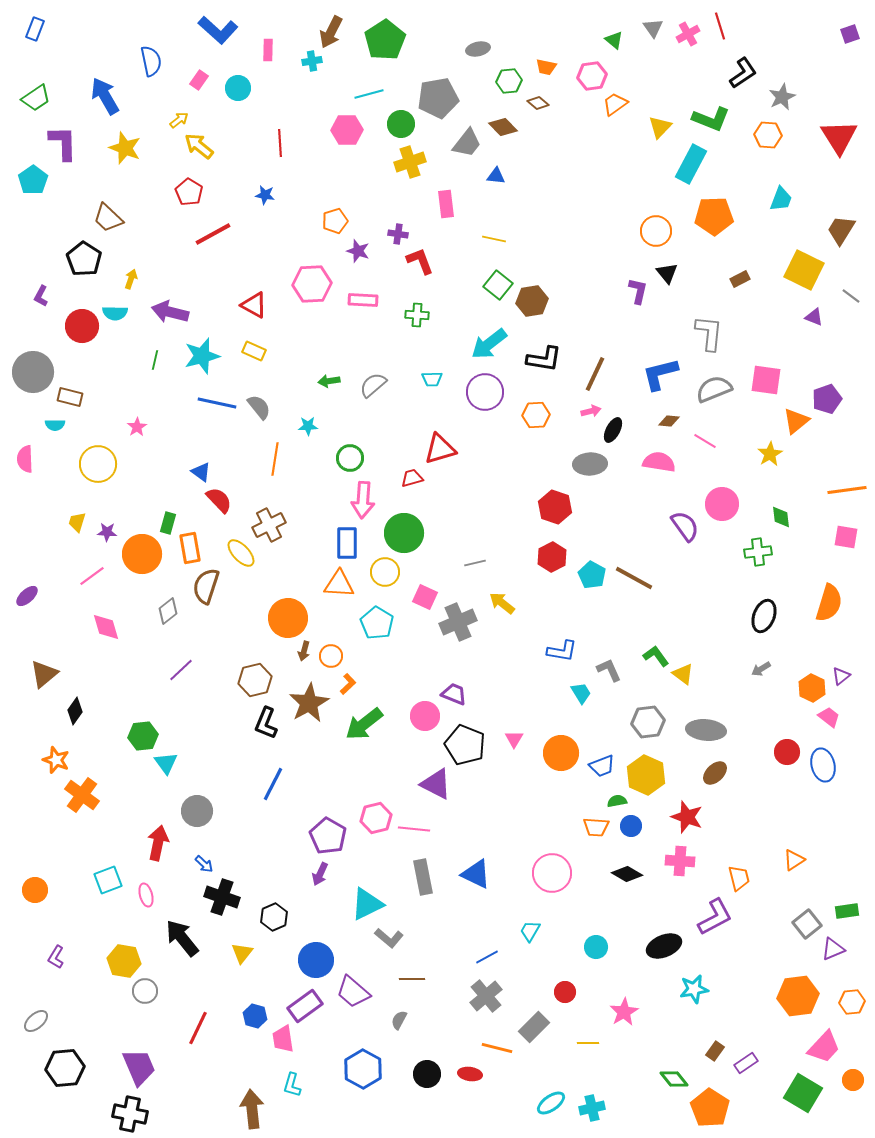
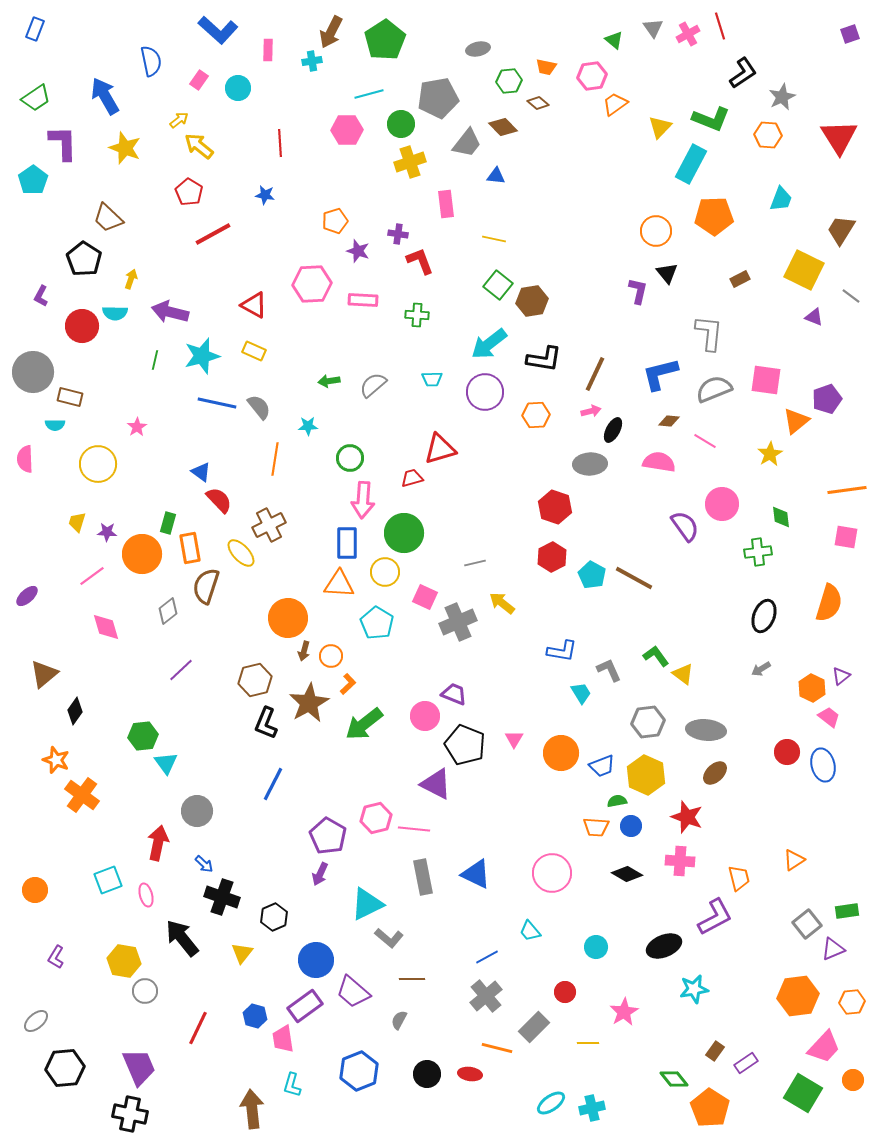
cyan trapezoid at (530, 931): rotated 70 degrees counterclockwise
blue hexagon at (363, 1069): moved 4 px left, 2 px down; rotated 9 degrees clockwise
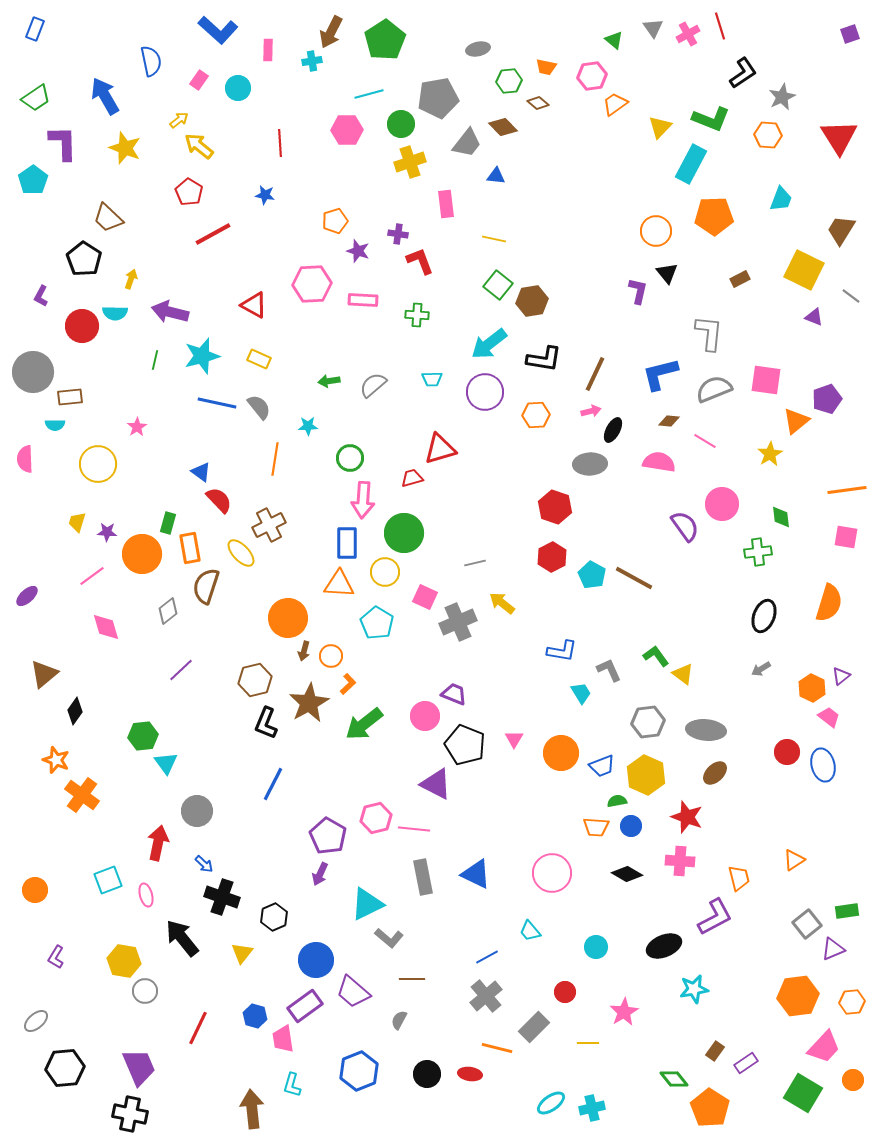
yellow rectangle at (254, 351): moved 5 px right, 8 px down
brown rectangle at (70, 397): rotated 20 degrees counterclockwise
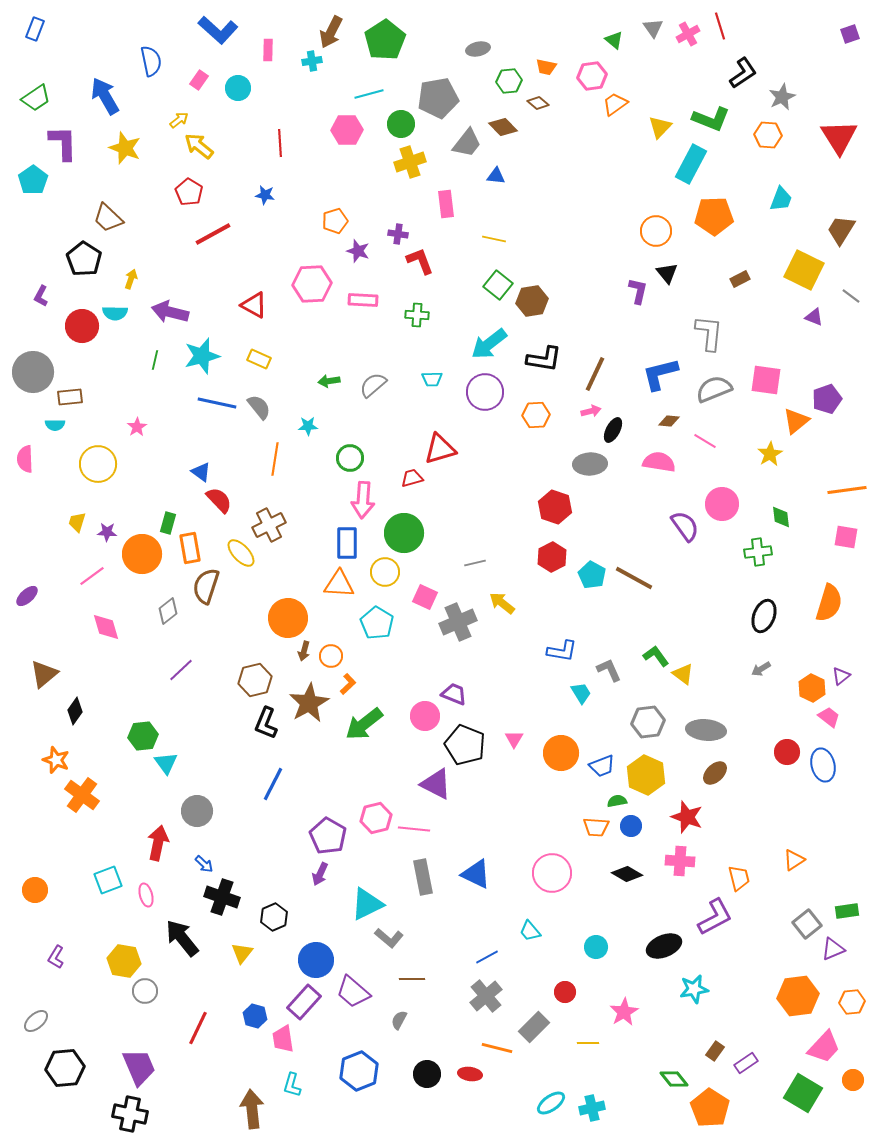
purple rectangle at (305, 1006): moved 1 px left, 4 px up; rotated 12 degrees counterclockwise
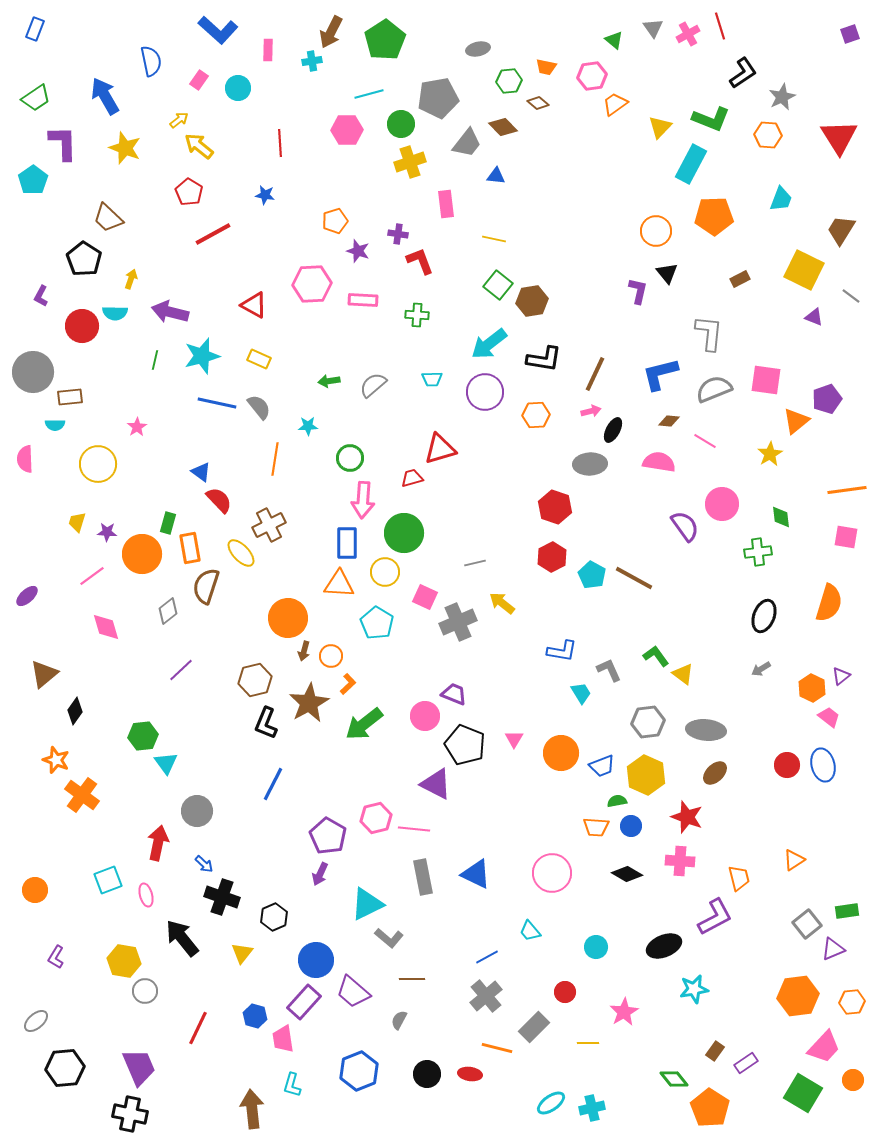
red circle at (787, 752): moved 13 px down
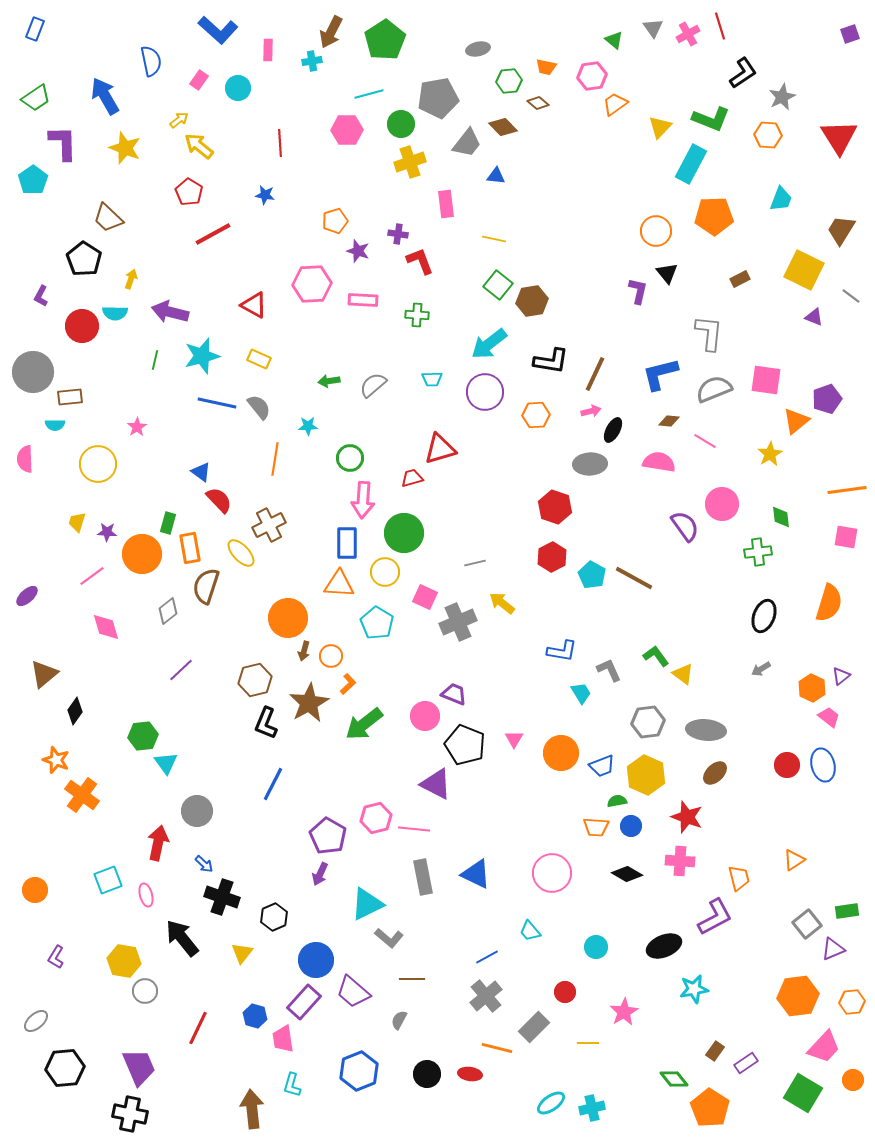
black L-shape at (544, 359): moved 7 px right, 2 px down
